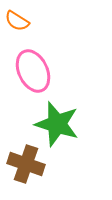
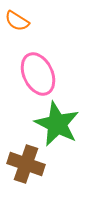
pink ellipse: moved 5 px right, 3 px down
green star: rotated 9 degrees clockwise
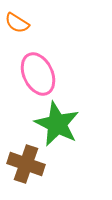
orange semicircle: moved 2 px down
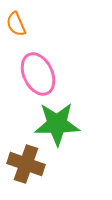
orange semicircle: moved 1 px left, 1 px down; rotated 35 degrees clockwise
green star: rotated 27 degrees counterclockwise
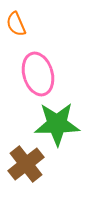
pink ellipse: rotated 9 degrees clockwise
brown cross: rotated 33 degrees clockwise
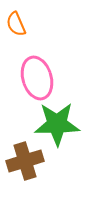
pink ellipse: moved 1 px left, 4 px down
brown cross: moved 1 px left, 3 px up; rotated 21 degrees clockwise
